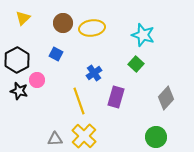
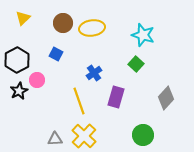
black star: rotated 30 degrees clockwise
green circle: moved 13 px left, 2 px up
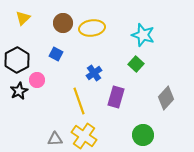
yellow cross: rotated 10 degrees counterclockwise
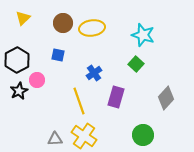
blue square: moved 2 px right, 1 px down; rotated 16 degrees counterclockwise
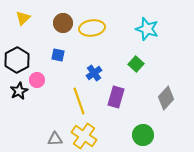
cyan star: moved 4 px right, 6 px up
